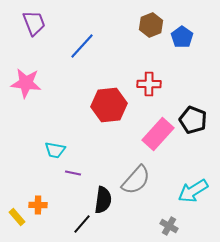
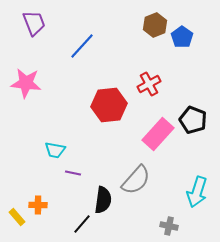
brown hexagon: moved 4 px right
red cross: rotated 30 degrees counterclockwise
cyan arrow: moved 4 px right, 1 px down; rotated 40 degrees counterclockwise
gray cross: rotated 18 degrees counterclockwise
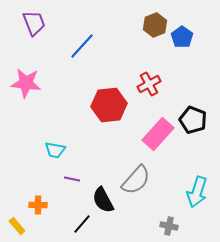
purple line: moved 1 px left, 6 px down
black semicircle: rotated 144 degrees clockwise
yellow rectangle: moved 9 px down
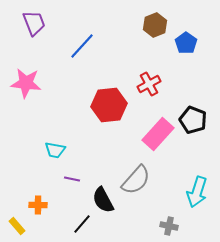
blue pentagon: moved 4 px right, 6 px down
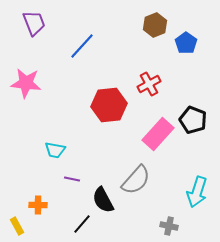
yellow rectangle: rotated 12 degrees clockwise
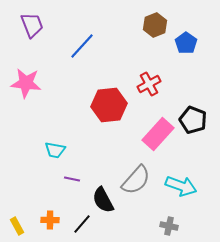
purple trapezoid: moved 2 px left, 2 px down
cyan arrow: moved 16 px left, 6 px up; rotated 88 degrees counterclockwise
orange cross: moved 12 px right, 15 px down
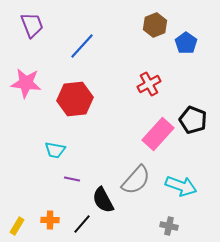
red hexagon: moved 34 px left, 6 px up
yellow rectangle: rotated 60 degrees clockwise
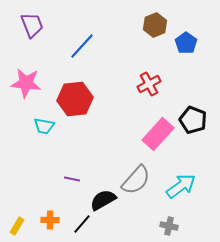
cyan trapezoid: moved 11 px left, 24 px up
cyan arrow: rotated 56 degrees counterclockwise
black semicircle: rotated 88 degrees clockwise
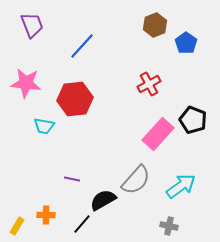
orange cross: moved 4 px left, 5 px up
